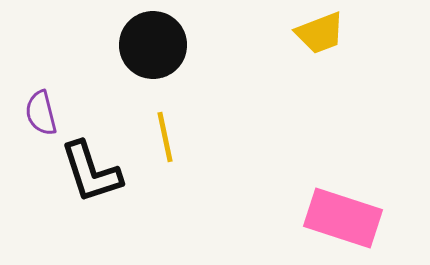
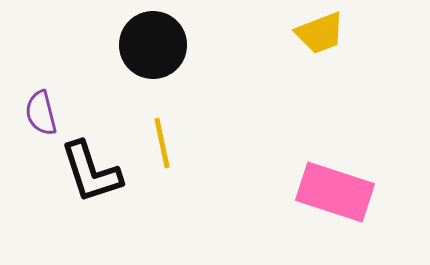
yellow line: moved 3 px left, 6 px down
pink rectangle: moved 8 px left, 26 px up
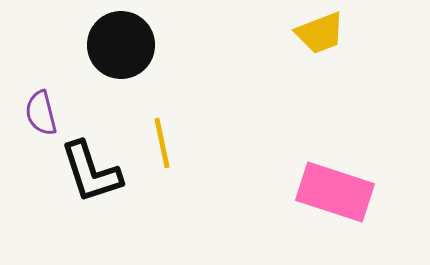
black circle: moved 32 px left
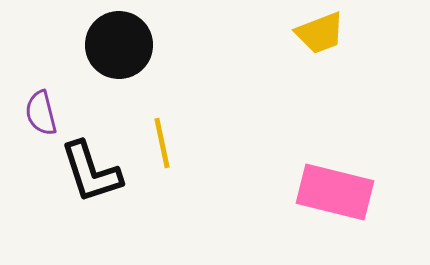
black circle: moved 2 px left
pink rectangle: rotated 4 degrees counterclockwise
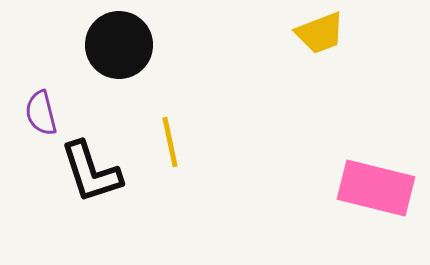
yellow line: moved 8 px right, 1 px up
pink rectangle: moved 41 px right, 4 px up
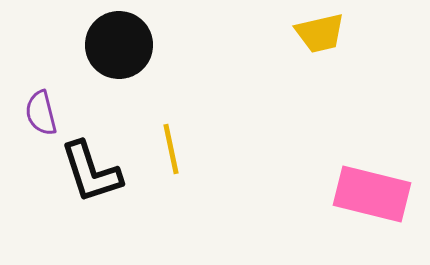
yellow trapezoid: rotated 8 degrees clockwise
yellow line: moved 1 px right, 7 px down
pink rectangle: moved 4 px left, 6 px down
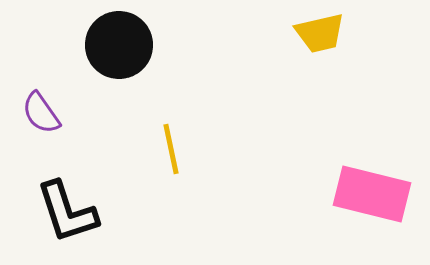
purple semicircle: rotated 21 degrees counterclockwise
black L-shape: moved 24 px left, 40 px down
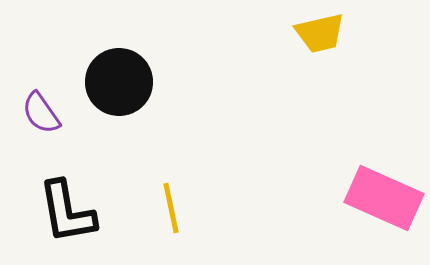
black circle: moved 37 px down
yellow line: moved 59 px down
pink rectangle: moved 12 px right, 4 px down; rotated 10 degrees clockwise
black L-shape: rotated 8 degrees clockwise
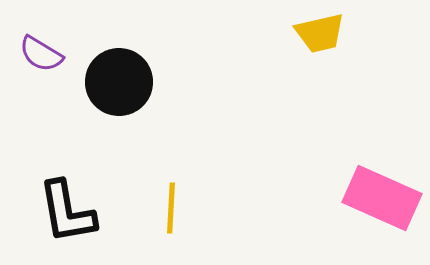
purple semicircle: moved 59 px up; rotated 24 degrees counterclockwise
pink rectangle: moved 2 px left
yellow line: rotated 15 degrees clockwise
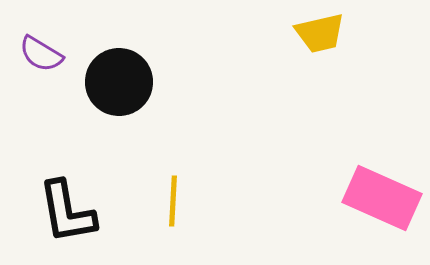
yellow line: moved 2 px right, 7 px up
